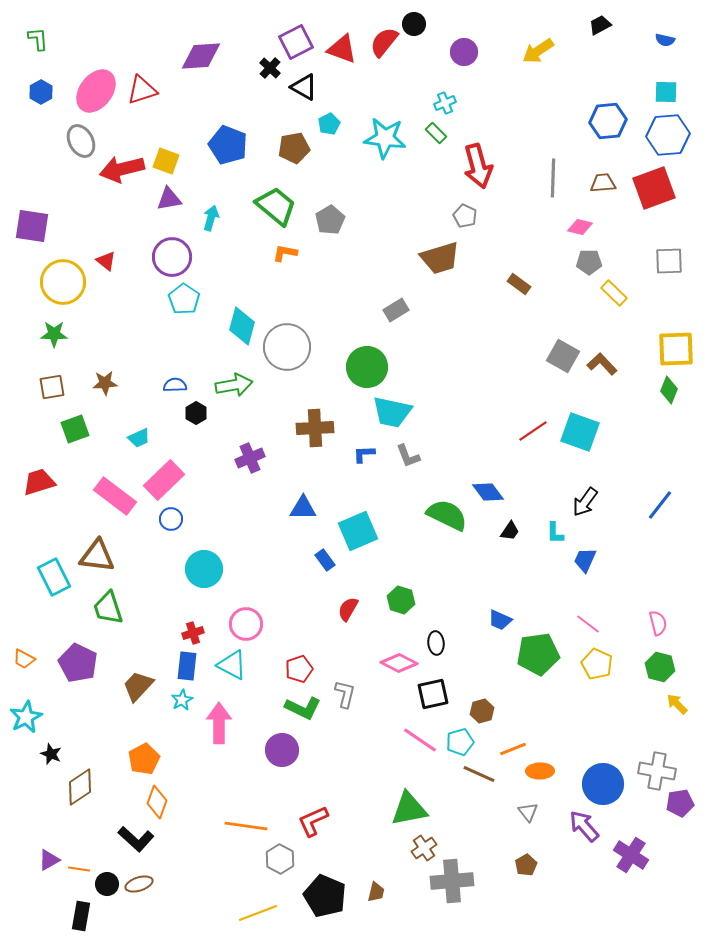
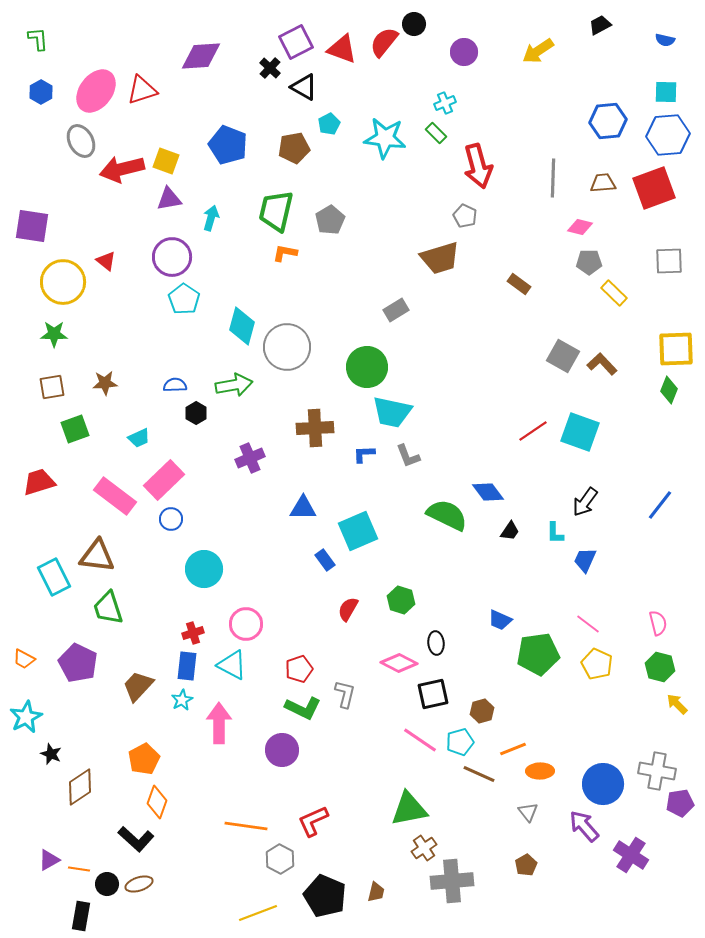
green trapezoid at (276, 206): moved 5 px down; rotated 117 degrees counterclockwise
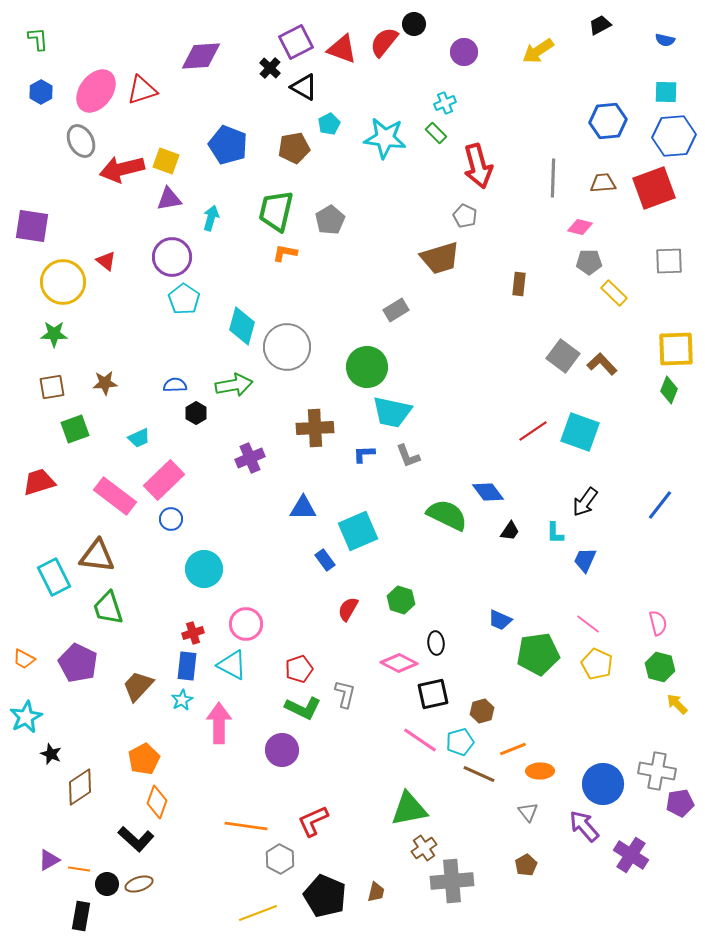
blue hexagon at (668, 135): moved 6 px right, 1 px down
brown rectangle at (519, 284): rotated 60 degrees clockwise
gray square at (563, 356): rotated 8 degrees clockwise
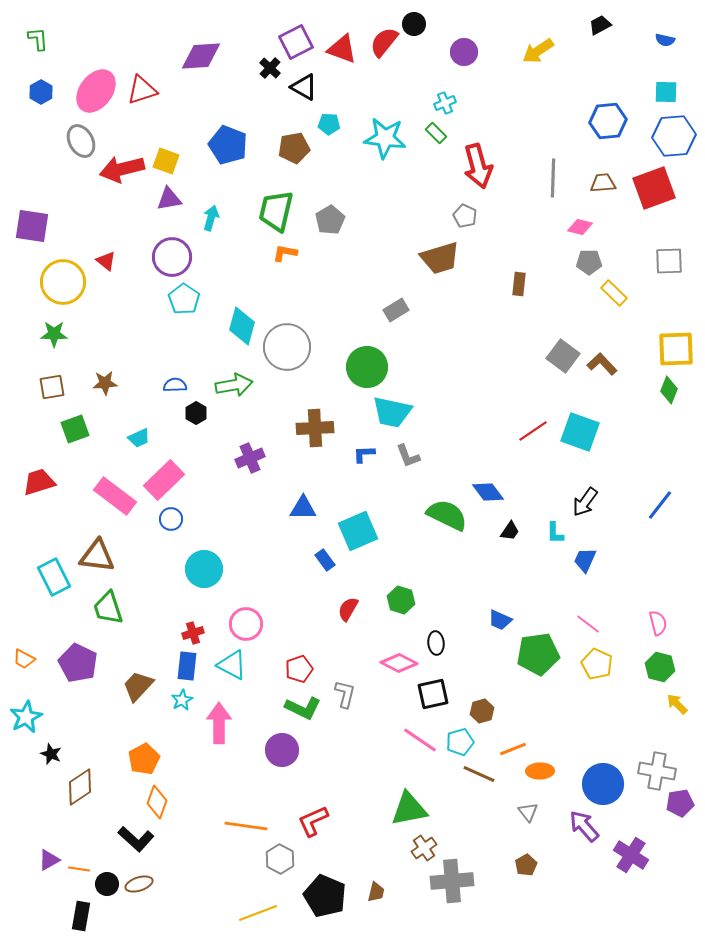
cyan pentagon at (329, 124): rotated 30 degrees clockwise
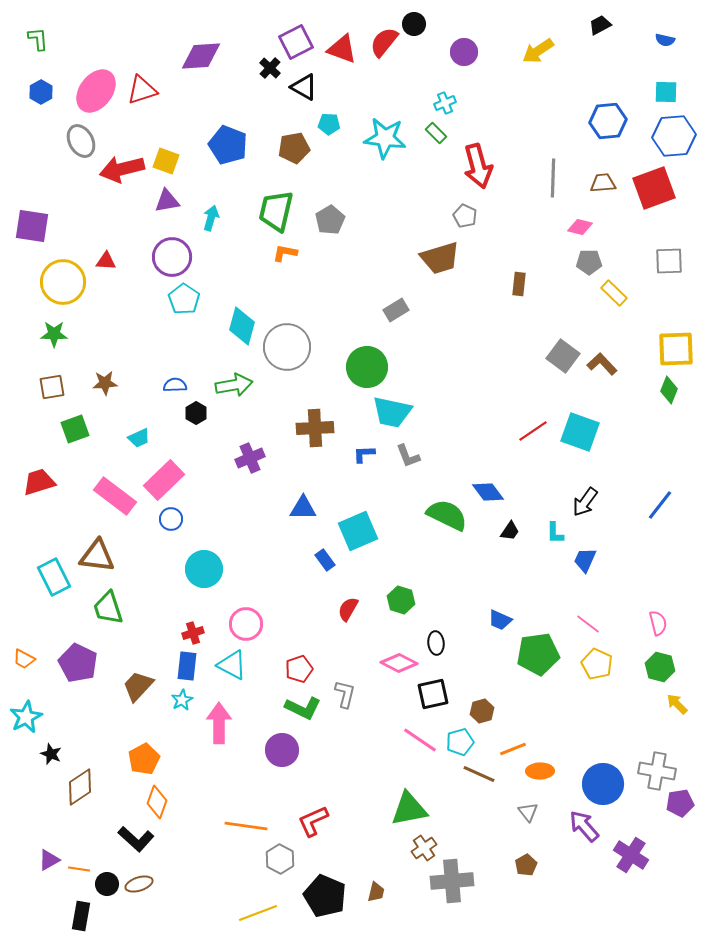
purple triangle at (169, 199): moved 2 px left, 2 px down
red triangle at (106, 261): rotated 35 degrees counterclockwise
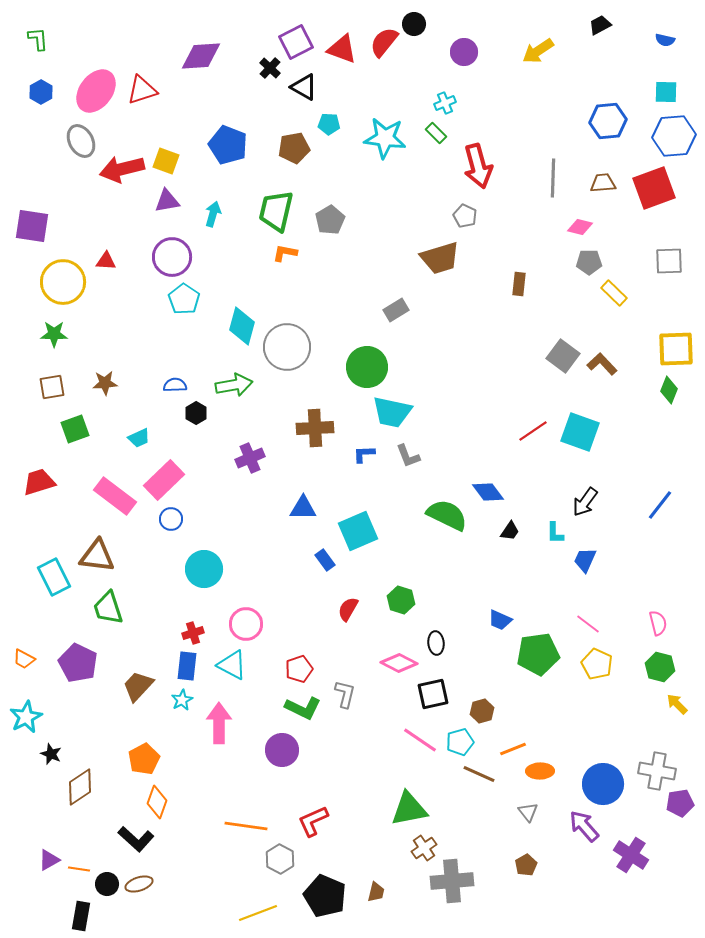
cyan arrow at (211, 218): moved 2 px right, 4 px up
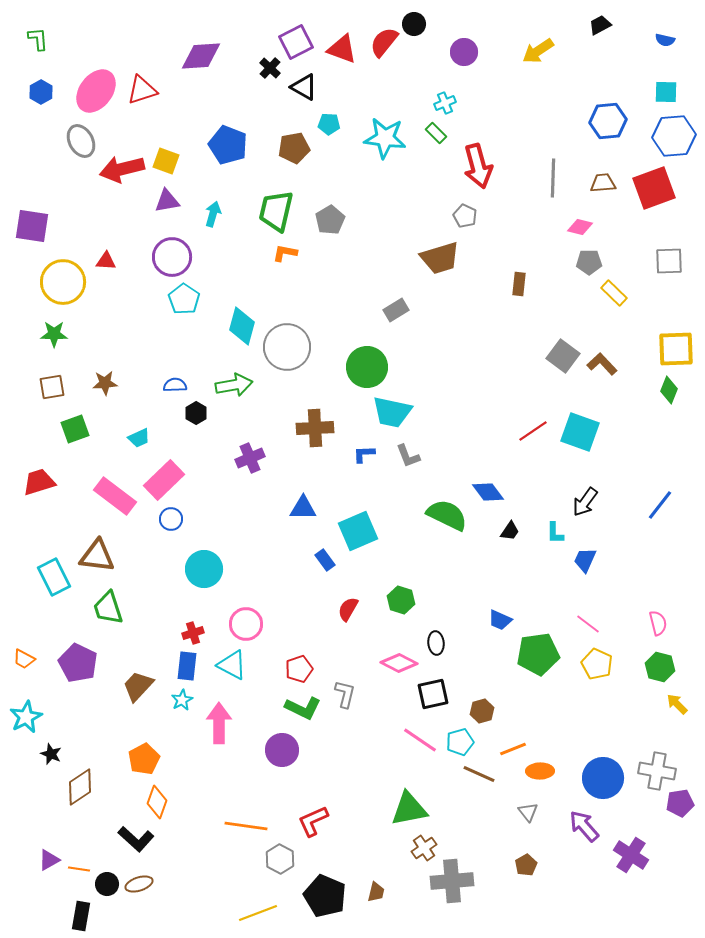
blue circle at (603, 784): moved 6 px up
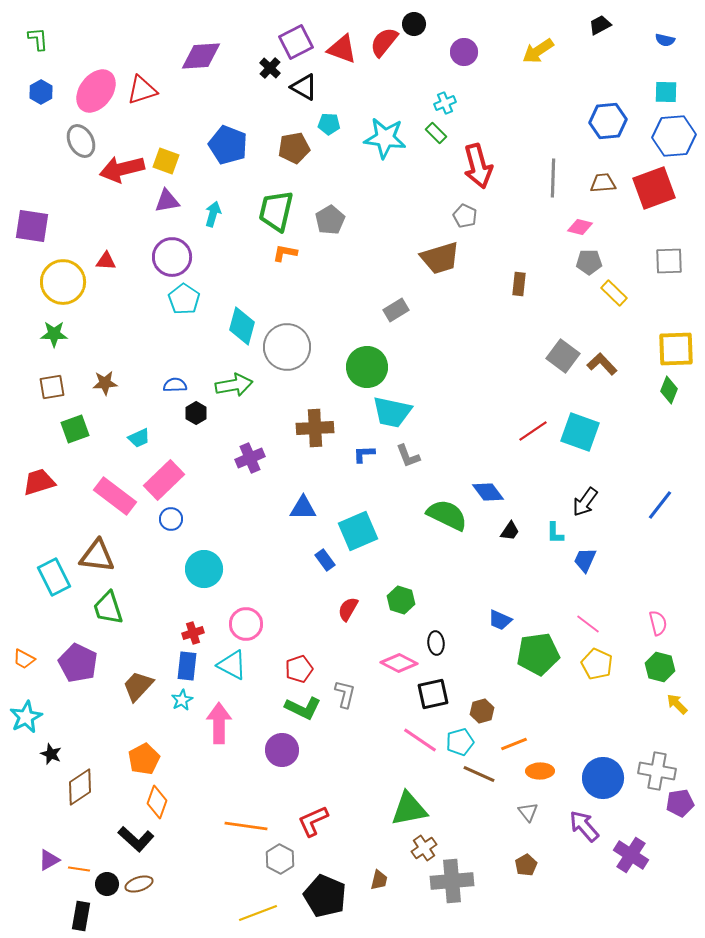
orange line at (513, 749): moved 1 px right, 5 px up
brown trapezoid at (376, 892): moved 3 px right, 12 px up
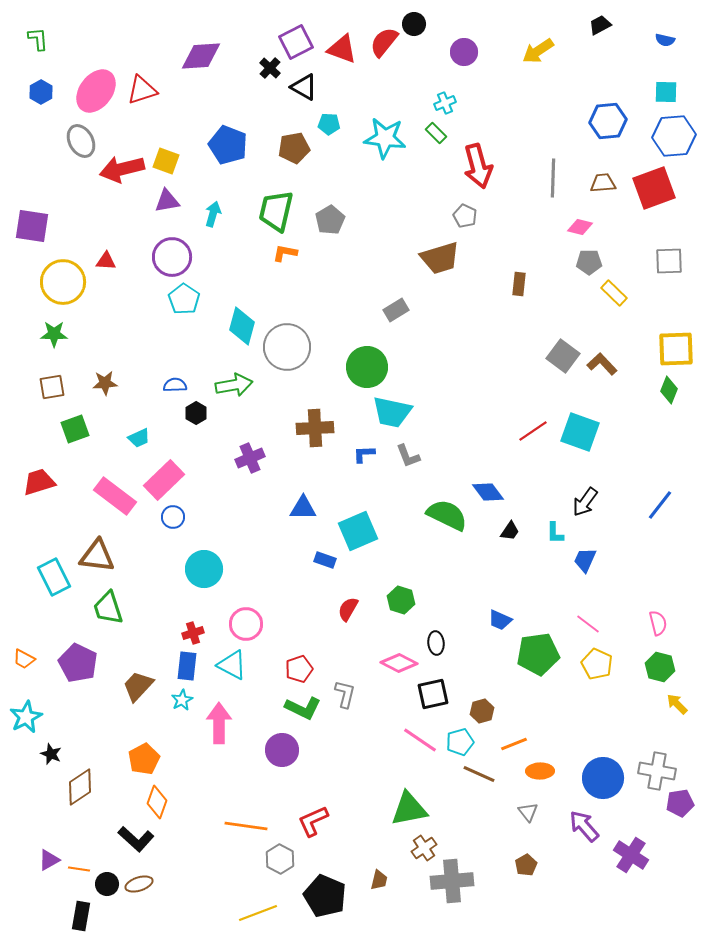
blue circle at (171, 519): moved 2 px right, 2 px up
blue rectangle at (325, 560): rotated 35 degrees counterclockwise
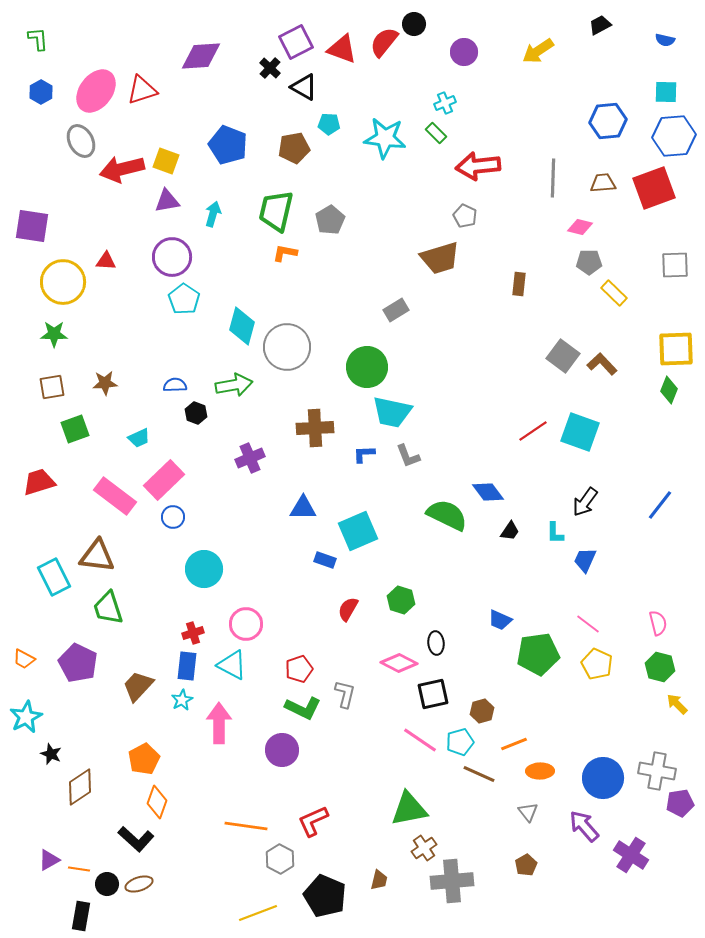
red arrow at (478, 166): rotated 99 degrees clockwise
gray square at (669, 261): moved 6 px right, 4 px down
black hexagon at (196, 413): rotated 10 degrees counterclockwise
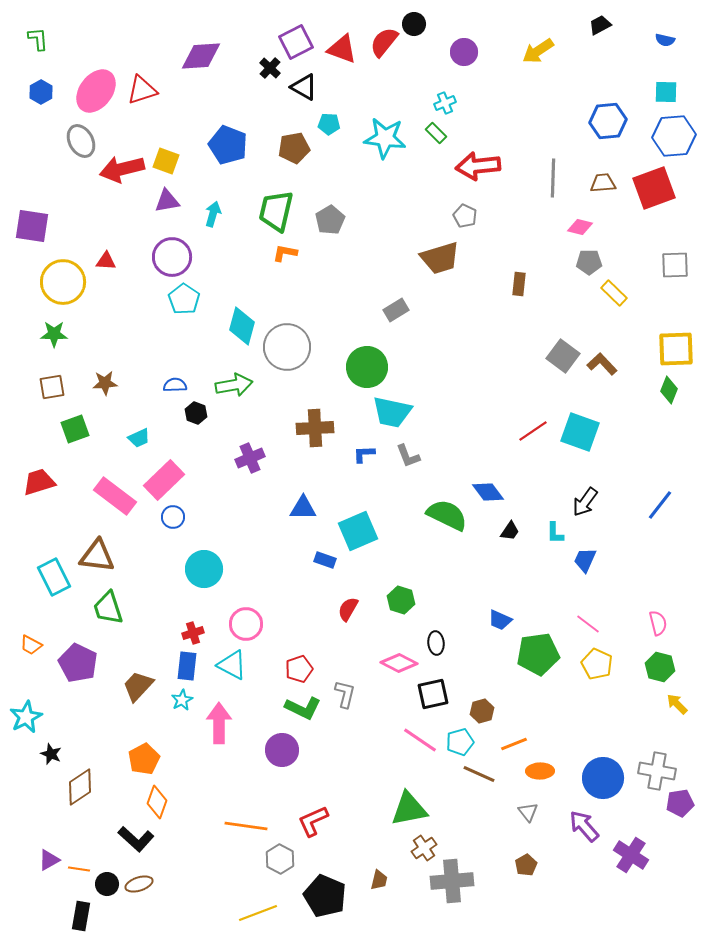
orange trapezoid at (24, 659): moved 7 px right, 14 px up
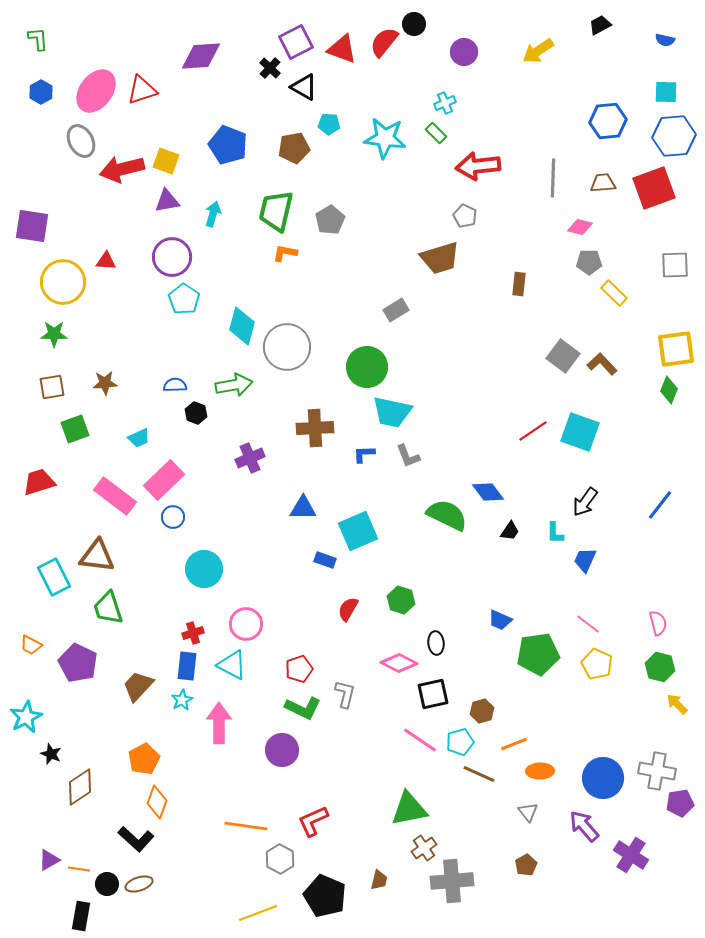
yellow square at (676, 349): rotated 6 degrees counterclockwise
